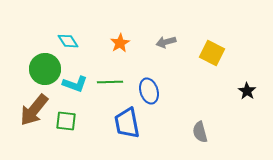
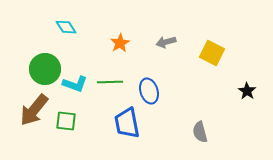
cyan diamond: moved 2 px left, 14 px up
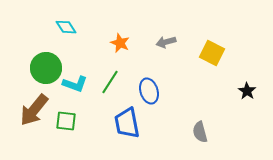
orange star: rotated 18 degrees counterclockwise
green circle: moved 1 px right, 1 px up
green line: rotated 55 degrees counterclockwise
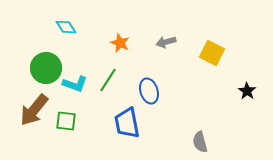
green line: moved 2 px left, 2 px up
gray semicircle: moved 10 px down
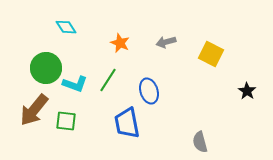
yellow square: moved 1 px left, 1 px down
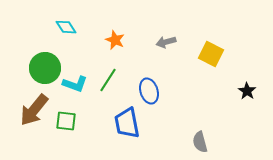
orange star: moved 5 px left, 3 px up
green circle: moved 1 px left
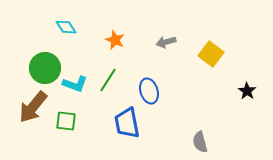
yellow square: rotated 10 degrees clockwise
brown arrow: moved 1 px left, 3 px up
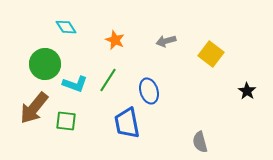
gray arrow: moved 1 px up
green circle: moved 4 px up
brown arrow: moved 1 px right, 1 px down
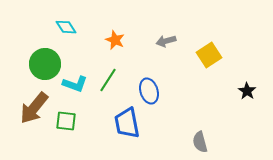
yellow square: moved 2 px left, 1 px down; rotated 20 degrees clockwise
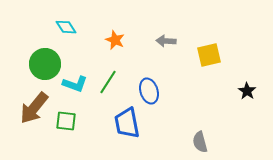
gray arrow: rotated 18 degrees clockwise
yellow square: rotated 20 degrees clockwise
green line: moved 2 px down
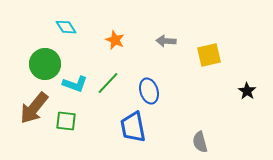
green line: moved 1 px down; rotated 10 degrees clockwise
blue trapezoid: moved 6 px right, 4 px down
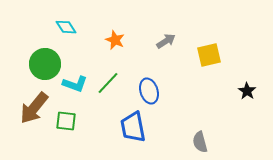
gray arrow: rotated 144 degrees clockwise
